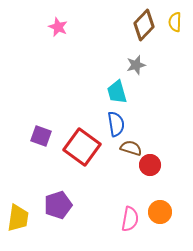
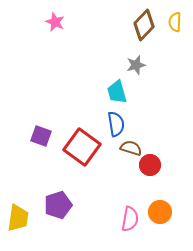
pink star: moved 3 px left, 5 px up
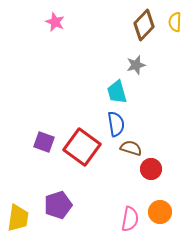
purple square: moved 3 px right, 6 px down
red circle: moved 1 px right, 4 px down
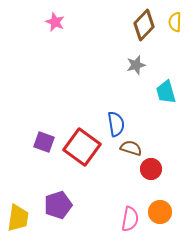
cyan trapezoid: moved 49 px right
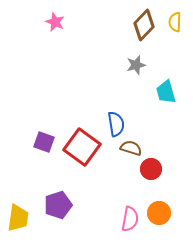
orange circle: moved 1 px left, 1 px down
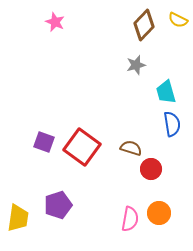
yellow semicircle: moved 3 px right, 2 px up; rotated 66 degrees counterclockwise
blue semicircle: moved 56 px right
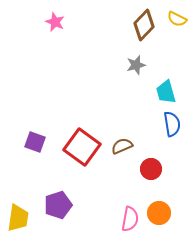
yellow semicircle: moved 1 px left, 1 px up
purple square: moved 9 px left
brown semicircle: moved 9 px left, 2 px up; rotated 40 degrees counterclockwise
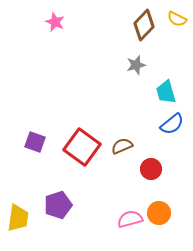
blue semicircle: rotated 60 degrees clockwise
pink semicircle: rotated 115 degrees counterclockwise
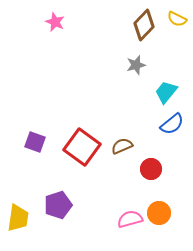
cyan trapezoid: rotated 55 degrees clockwise
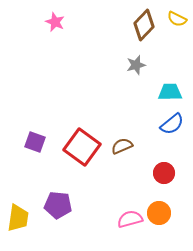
cyan trapezoid: moved 4 px right; rotated 50 degrees clockwise
red circle: moved 13 px right, 4 px down
purple pentagon: rotated 24 degrees clockwise
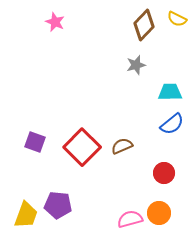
red square: rotated 9 degrees clockwise
yellow trapezoid: moved 8 px right, 3 px up; rotated 12 degrees clockwise
